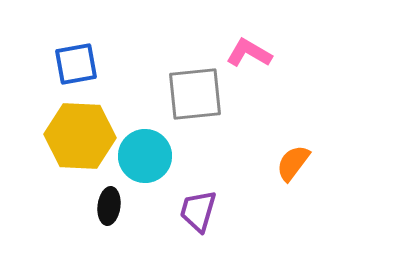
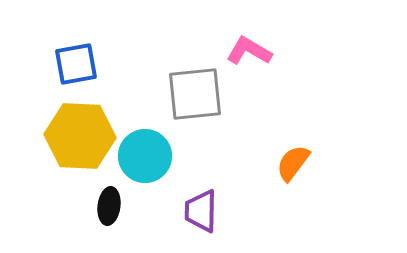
pink L-shape: moved 2 px up
purple trapezoid: moved 3 px right; rotated 15 degrees counterclockwise
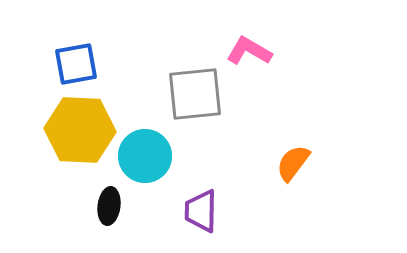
yellow hexagon: moved 6 px up
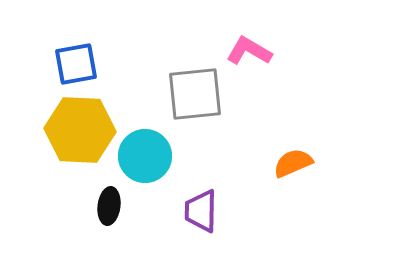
orange semicircle: rotated 30 degrees clockwise
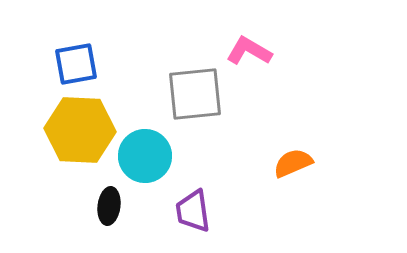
purple trapezoid: moved 8 px left; rotated 9 degrees counterclockwise
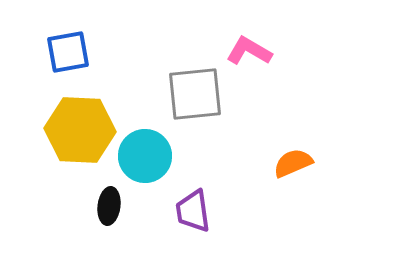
blue square: moved 8 px left, 12 px up
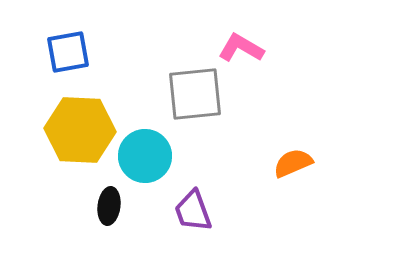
pink L-shape: moved 8 px left, 3 px up
purple trapezoid: rotated 12 degrees counterclockwise
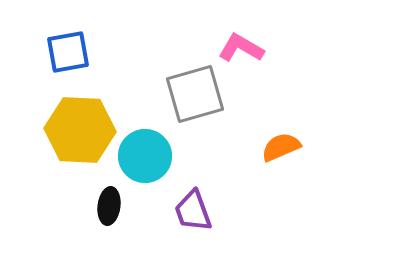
gray square: rotated 10 degrees counterclockwise
orange semicircle: moved 12 px left, 16 px up
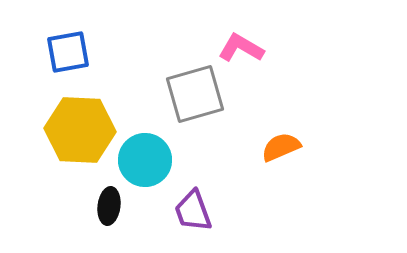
cyan circle: moved 4 px down
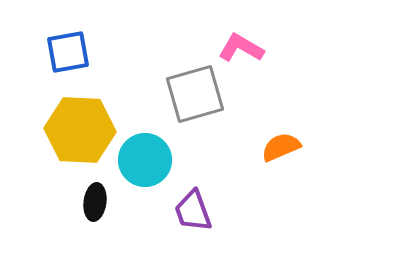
black ellipse: moved 14 px left, 4 px up
